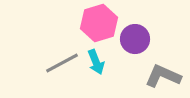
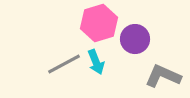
gray line: moved 2 px right, 1 px down
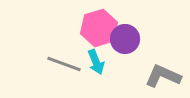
pink hexagon: moved 5 px down
purple circle: moved 10 px left
gray line: rotated 48 degrees clockwise
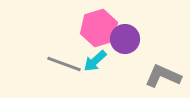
cyan arrow: moved 1 px left, 1 px up; rotated 70 degrees clockwise
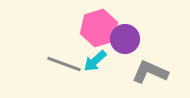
gray L-shape: moved 13 px left, 4 px up
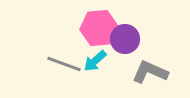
pink hexagon: rotated 12 degrees clockwise
